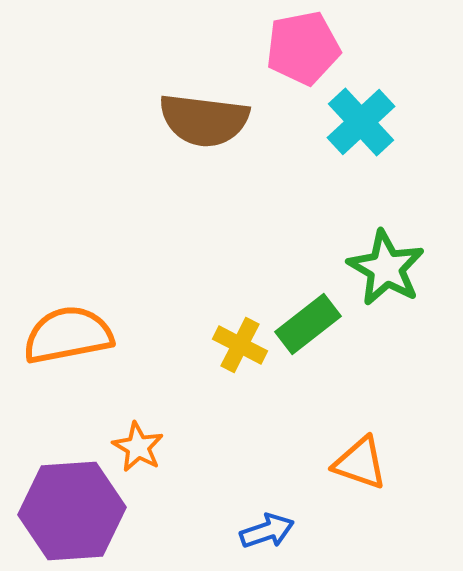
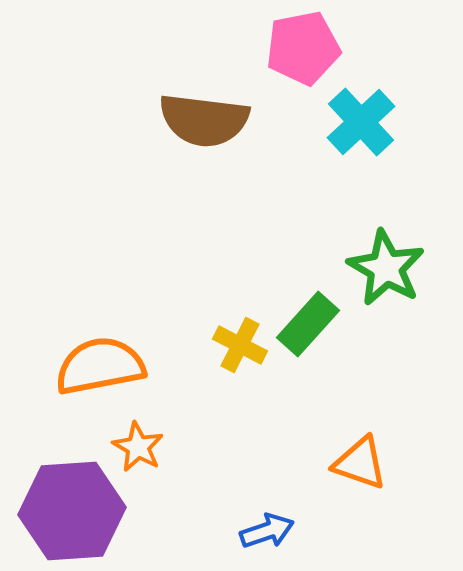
green rectangle: rotated 10 degrees counterclockwise
orange semicircle: moved 32 px right, 31 px down
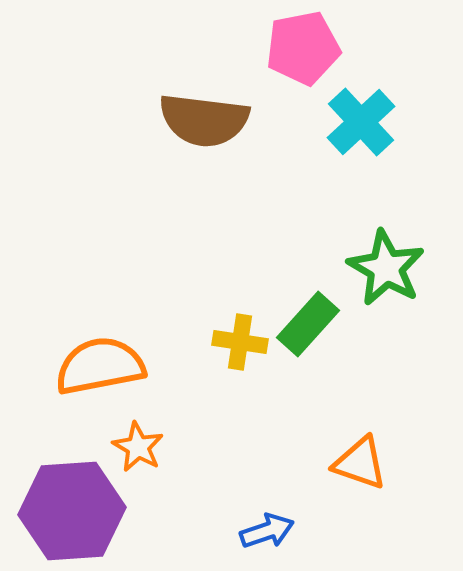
yellow cross: moved 3 px up; rotated 18 degrees counterclockwise
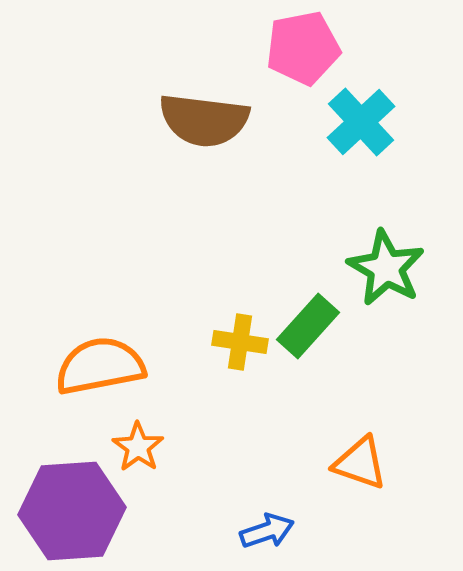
green rectangle: moved 2 px down
orange star: rotated 6 degrees clockwise
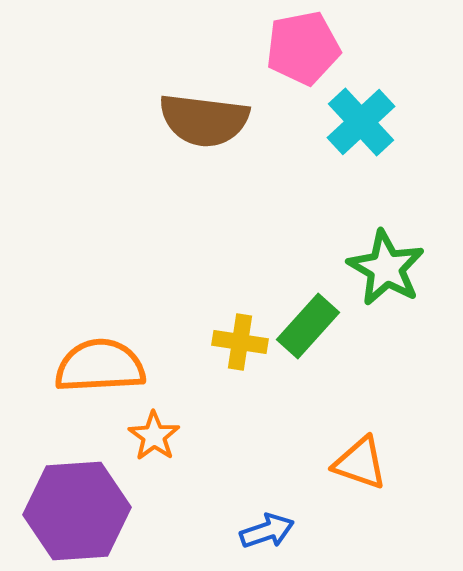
orange semicircle: rotated 8 degrees clockwise
orange star: moved 16 px right, 11 px up
purple hexagon: moved 5 px right
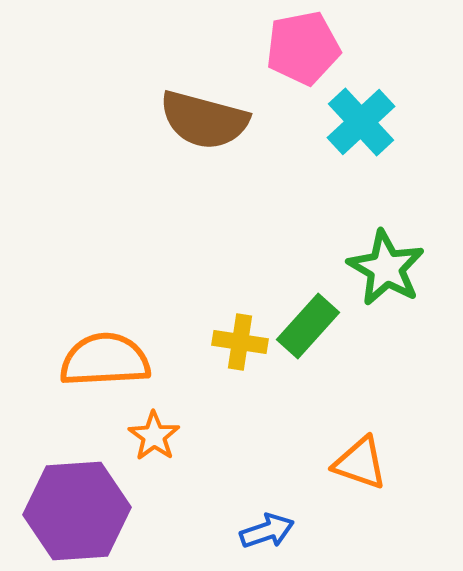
brown semicircle: rotated 8 degrees clockwise
orange semicircle: moved 5 px right, 6 px up
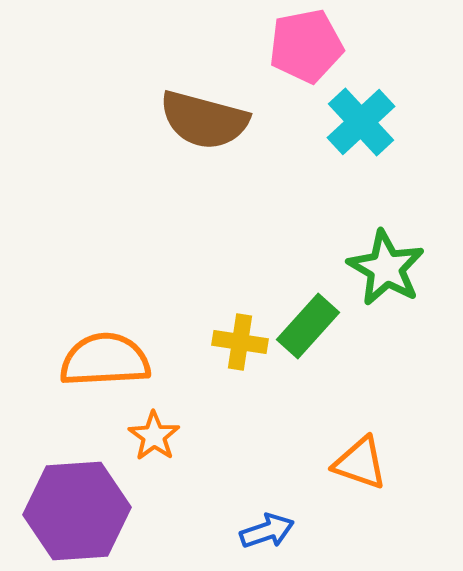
pink pentagon: moved 3 px right, 2 px up
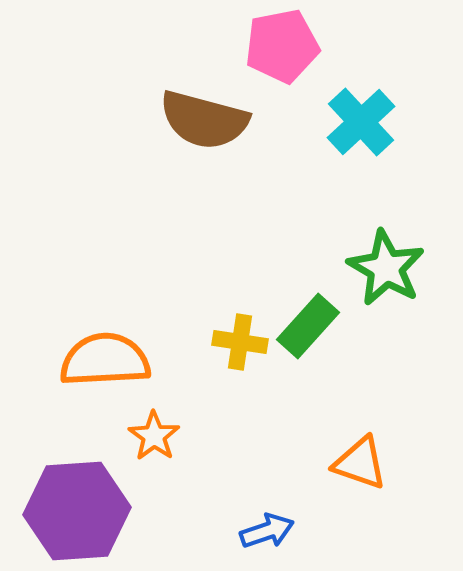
pink pentagon: moved 24 px left
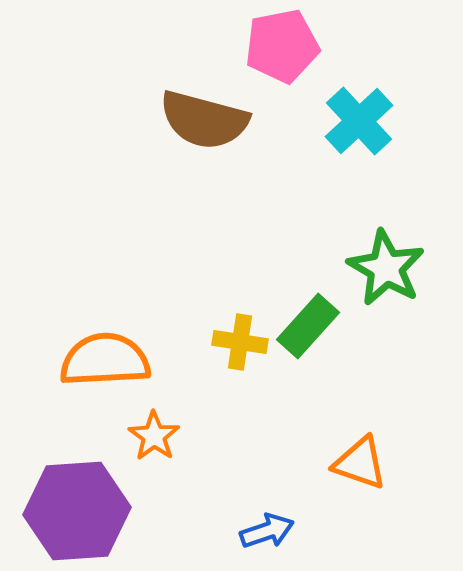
cyan cross: moved 2 px left, 1 px up
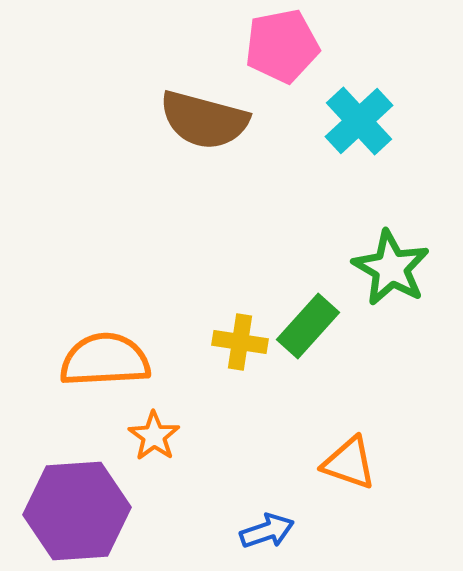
green star: moved 5 px right
orange triangle: moved 11 px left
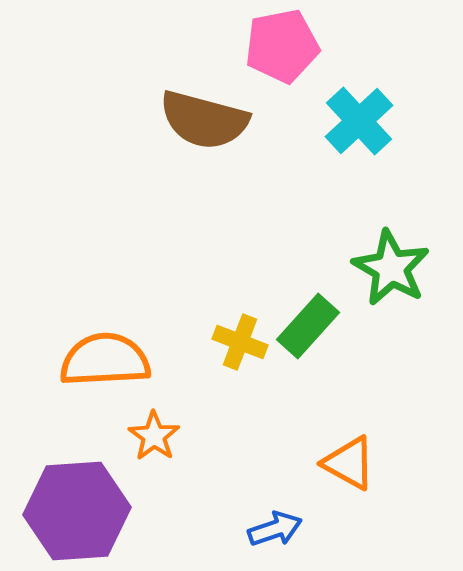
yellow cross: rotated 12 degrees clockwise
orange triangle: rotated 10 degrees clockwise
blue arrow: moved 8 px right, 2 px up
